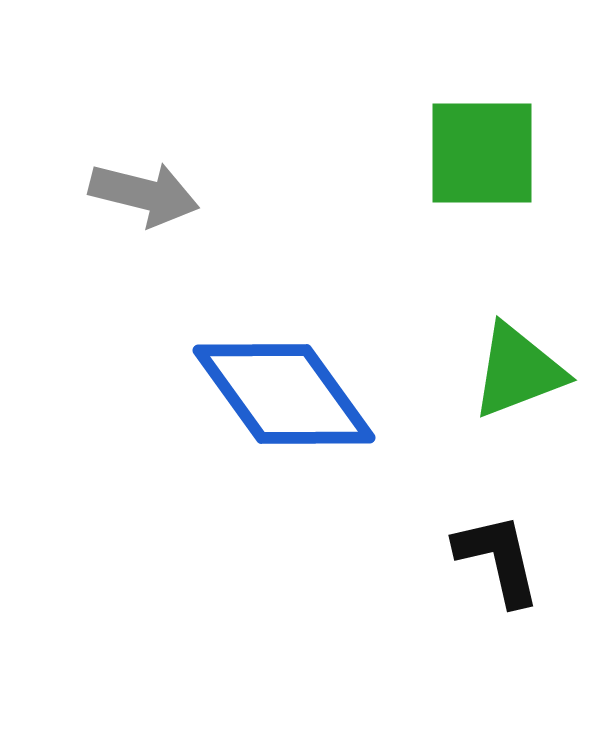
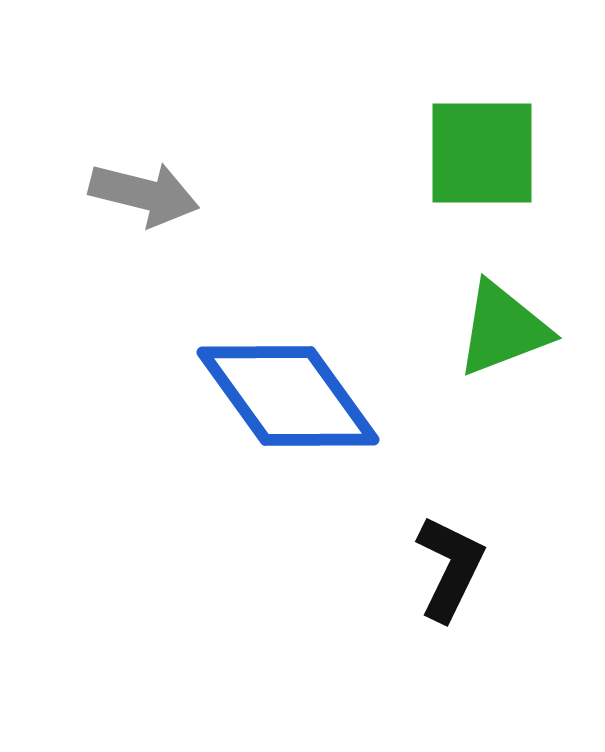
green triangle: moved 15 px left, 42 px up
blue diamond: moved 4 px right, 2 px down
black L-shape: moved 48 px left, 9 px down; rotated 39 degrees clockwise
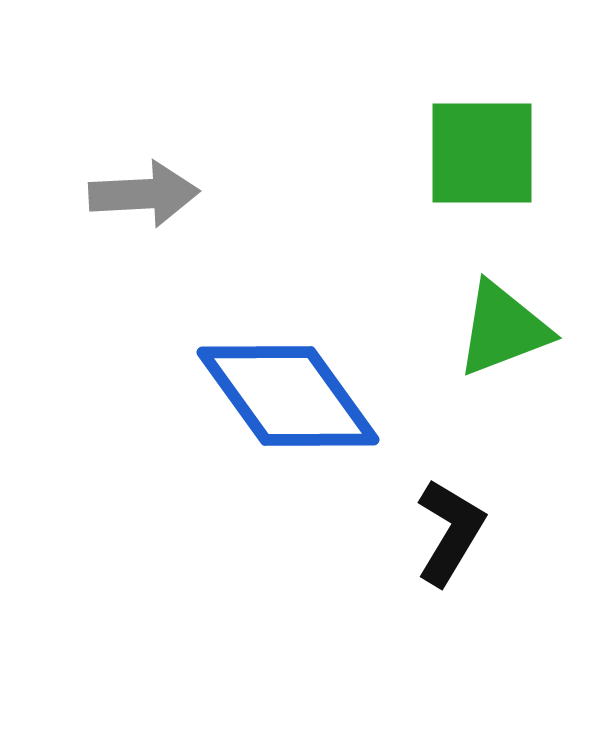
gray arrow: rotated 17 degrees counterclockwise
black L-shape: moved 36 px up; rotated 5 degrees clockwise
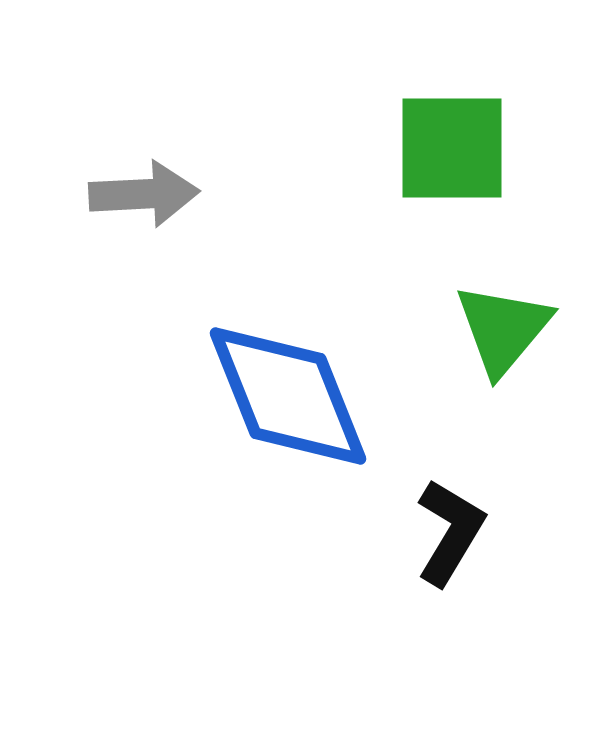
green square: moved 30 px left, 5 px up
green triangle: rotated 29 degrees counterclockwise
blue diamond: rotated 14 degrees clockwise
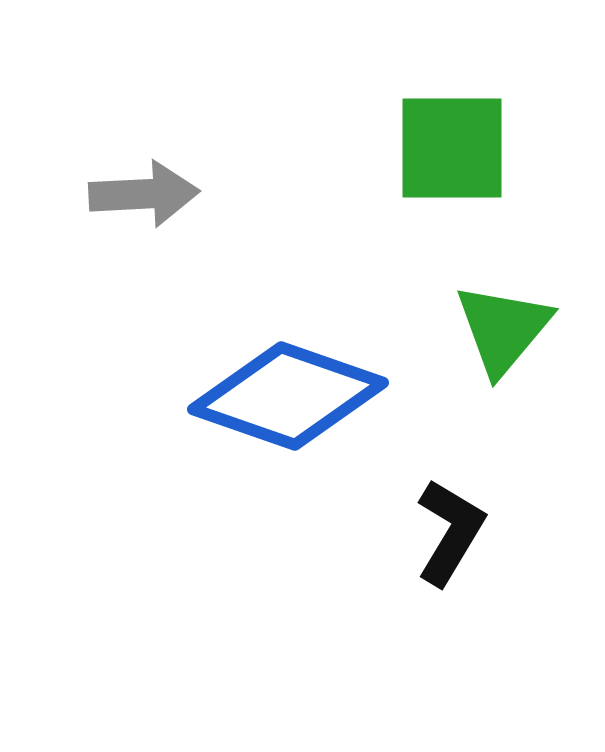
blue diamond: rotated 49 degrees counterclockwise
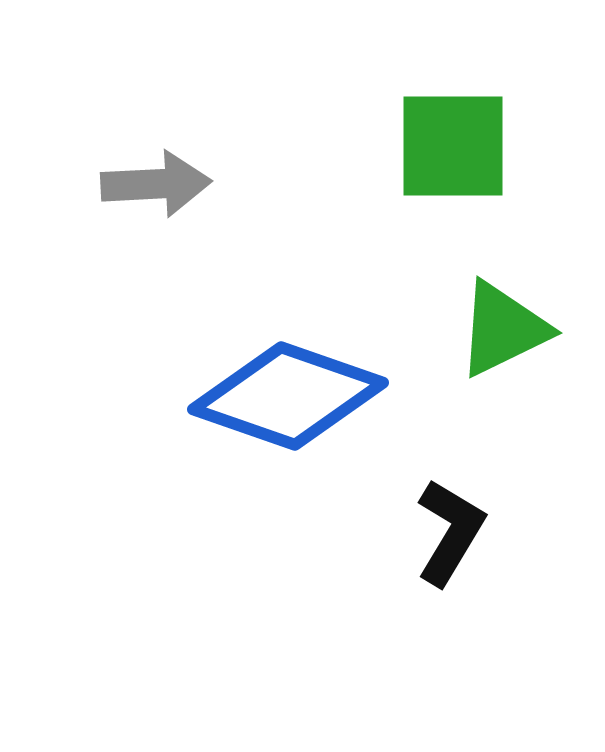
green square: moved 1 px right, 2 px up
gray arrow: moved 12 px right, 10 px up
green triangle: rotated 24 degrees clockwise
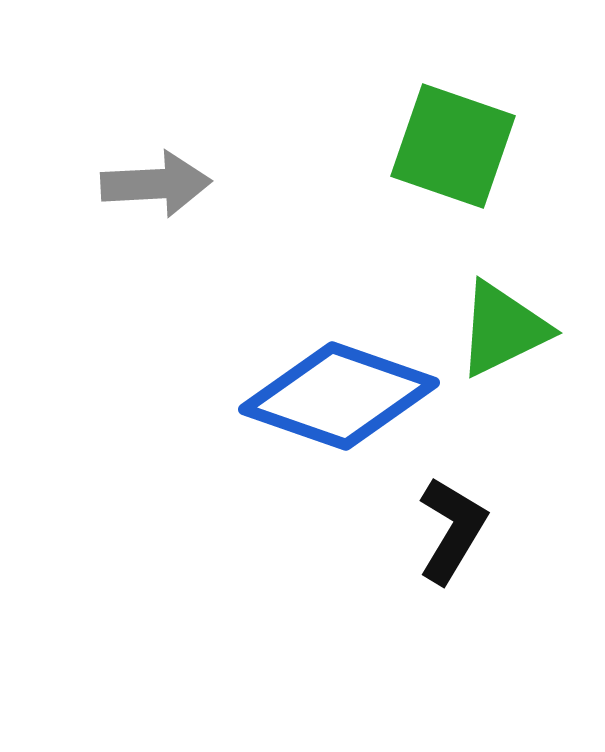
green square: rotated 19 degrees clockwise
blue diamond: moved 51 px right
black L-shape: moved 2 px right, 2 px up
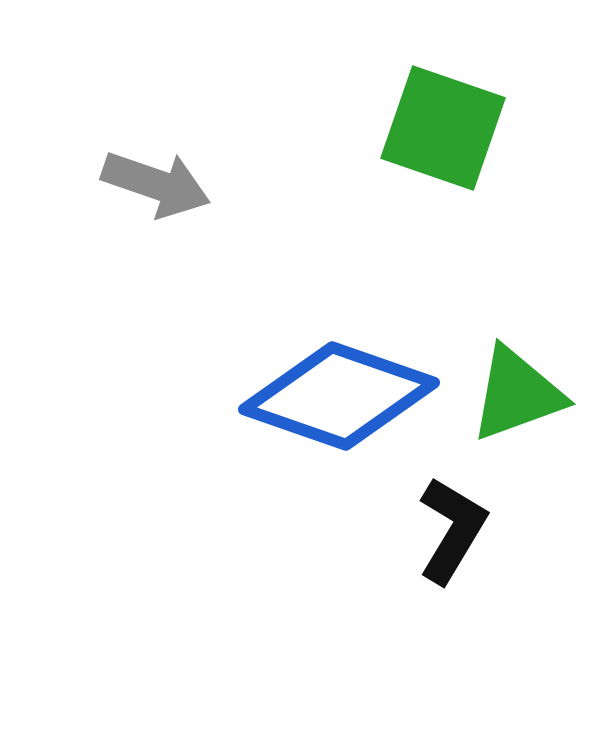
green square: moved 10 px left, 18 px up
gray arrow: rotated 22 degrees clockwise
green triangle: moved 14 px right, 65 px down; rotated 6 degrees clockwise
